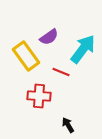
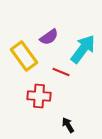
yellow rectangle: moved 2 px left
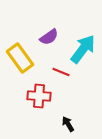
yellow rectangle: moved 4 px left, 2 px down
black arrow: moved 1 px up
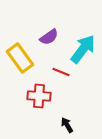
black arrow: moved 1 px left, 1 px down
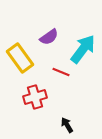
red cross: moved 4 px left, 1 px down; rotated 20 degrees counterclockwise
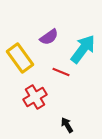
red cross: rotated 15 degrees counterclockwise
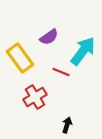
cyan arrow: moved 2 px down
black arrow: rotated 49 degrees clockwise
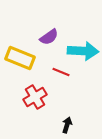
cyan arrow: rotated 56 degrees clockwise
yellow rectangle: rotated 32 degrees counterclockwise
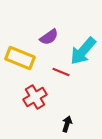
cyan arrow: rotated 128 degrees clockwise
black arrow: moved 1 px up
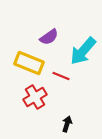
yellow rectangle: moved 9 px right, 5 px down
red line: moved 4 px down
